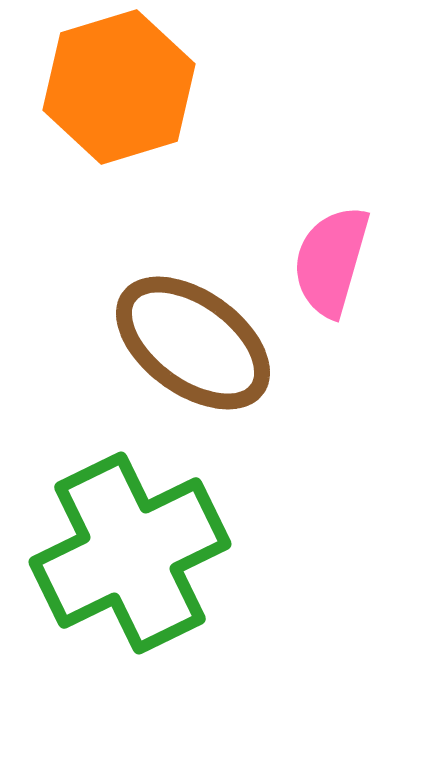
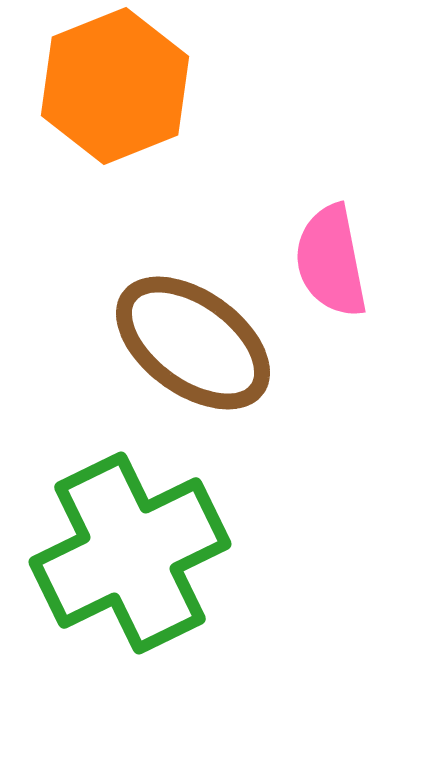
orange hexagon: moved 4 px left, 1 px up; rotated 5 degrees counterclockwise
pink semicircle: rotated 27 degrees counterclockwise
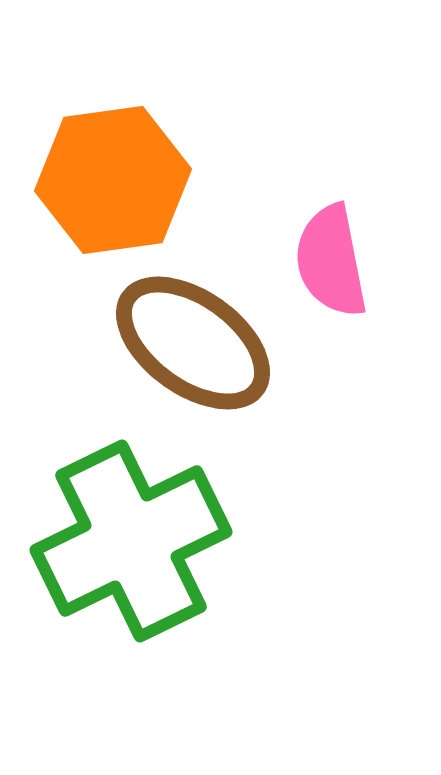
orange hexagon: moved 2 px left, 94 px down; rotated 14 degrees clockwise
green cross: moved 1 px right, 12 px up
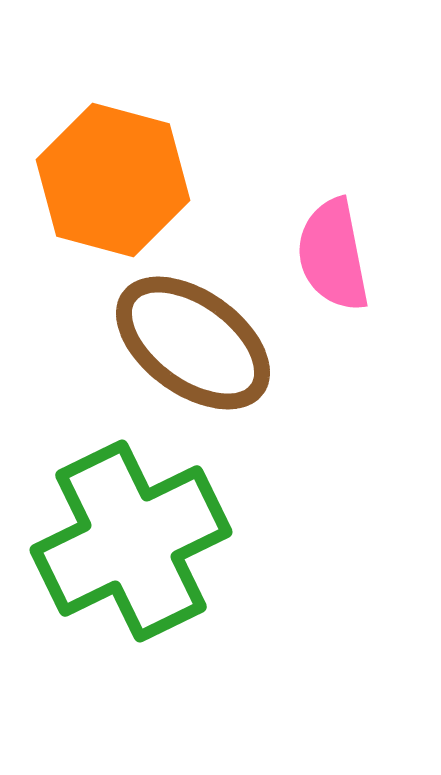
orange hexagon: rotated 23 degrees clockwise
pink semicircle: moved 2 px right, 6 px up
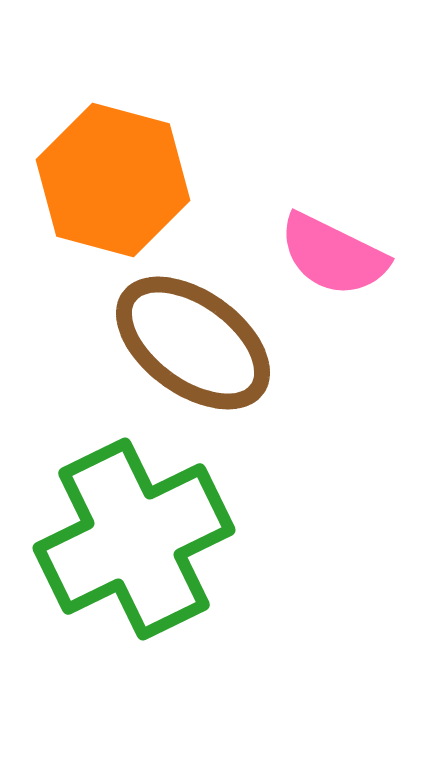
pink semicircle: rotated 53 degrees counterclockwise
green cross: moved 3 px right, 2 px up
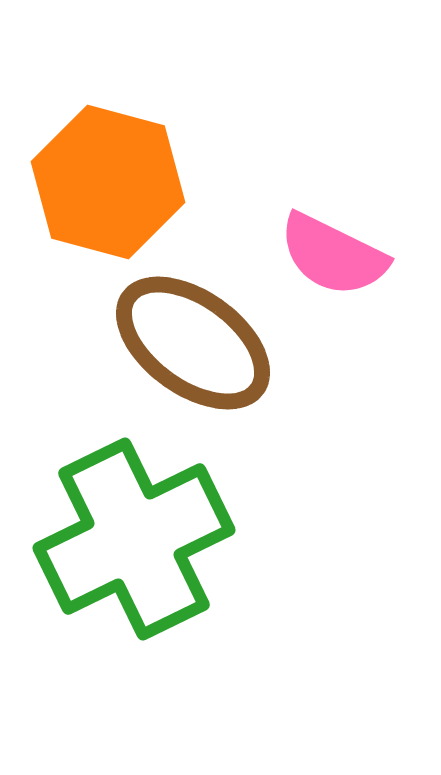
orange hexagon: moved 5 px left, 2 px down
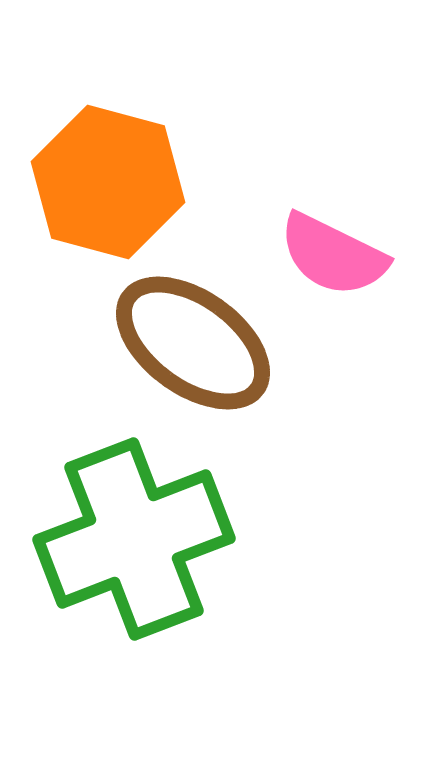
green cross: rotated 5 degrees clockwise
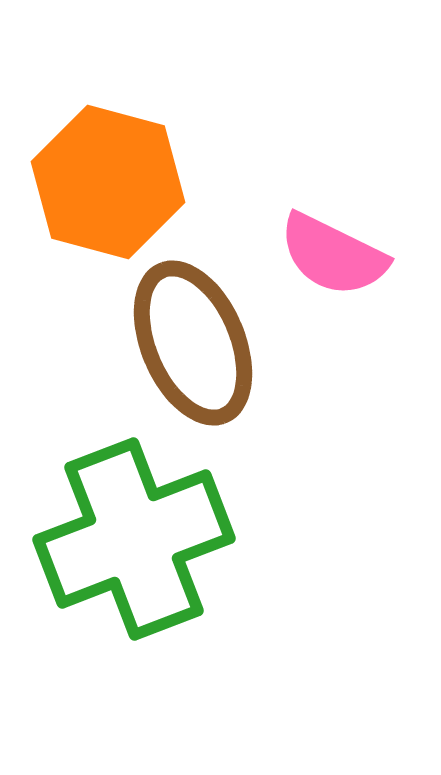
brown ellipse: rotated 31 degrees clockwise
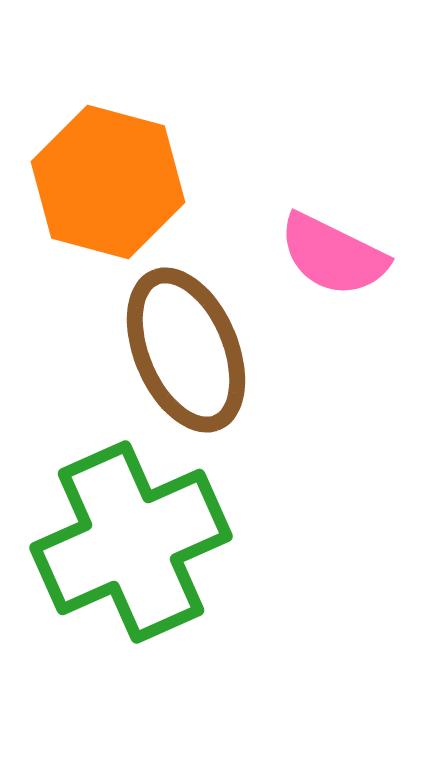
brown ellipse: moved 7 px left, 7 px down
green cross: moved 3 px left, 3 px down; rotated 3 degrees counterclockwise
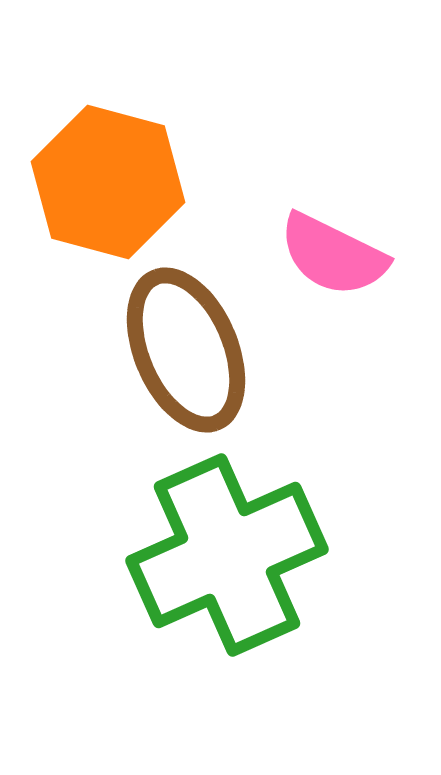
green cross: moved 96 px right, 13 px down
